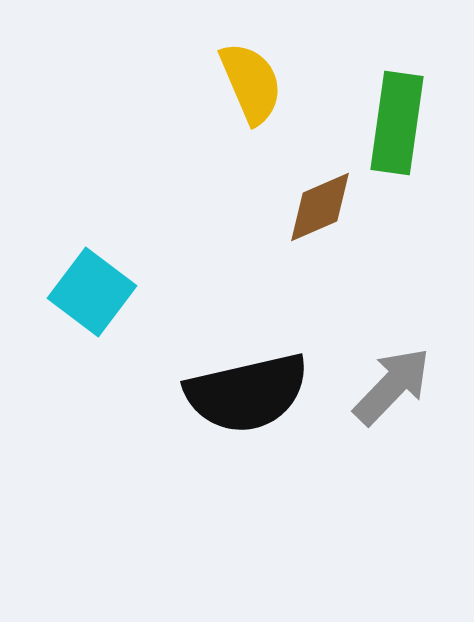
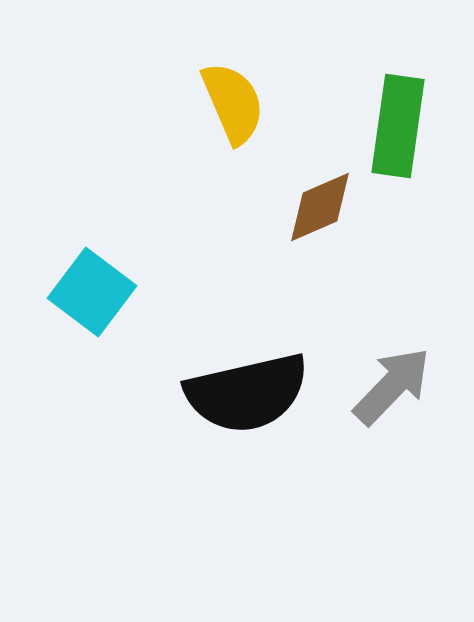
yellow semicircle: moved 18 px left, 20 px down
green rectangle: moved 1 px right, 3 px down
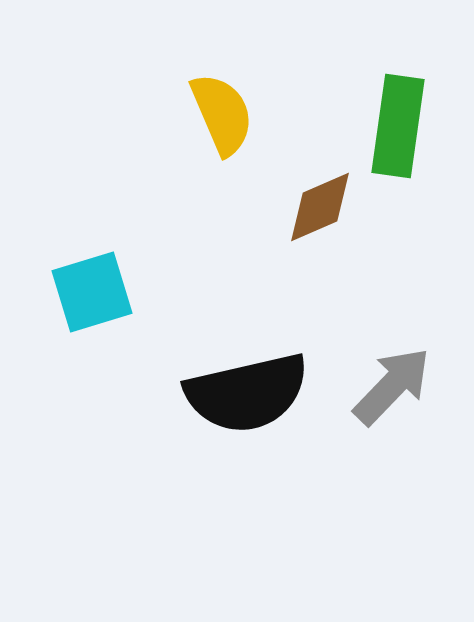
yellow semicircle: moved 11 px left, 11 px down
cyan square: rotated 36 degrees clockwise
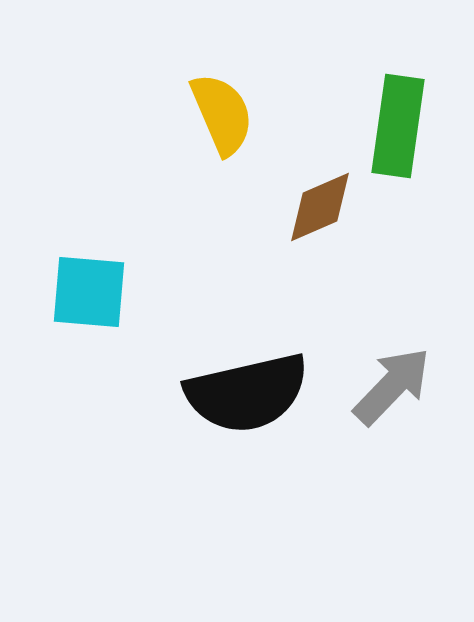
cyan square: moved 3 px left; rotated 22 degrees clockwise
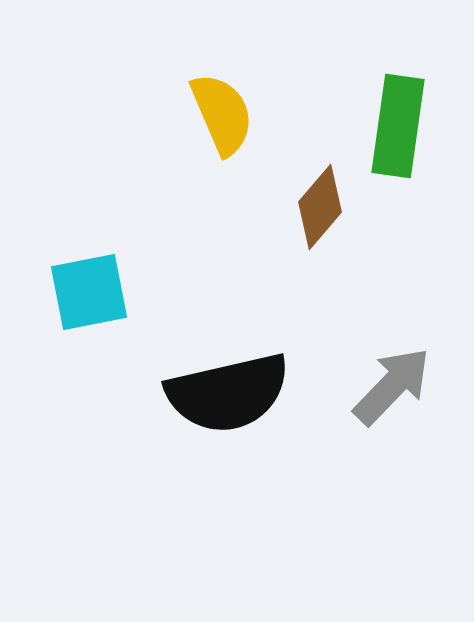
brown diamond: rotated 26 degrees counterclockwise
cyan square: rotated 16 degrees counterclockwise
black semicircle: moved 19 px left
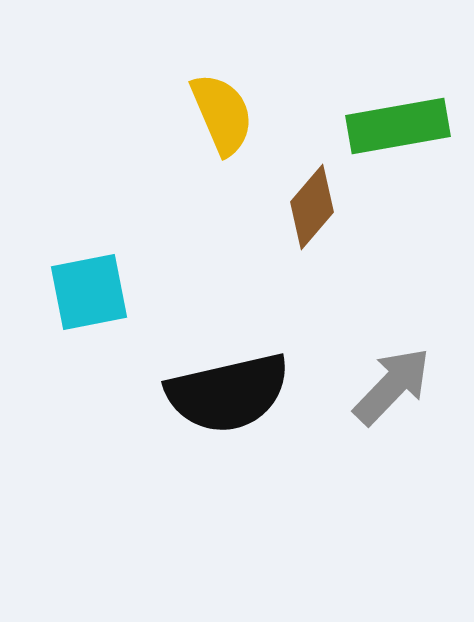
green rectangle: rotated 72 degrees clockwise
brown diamond: moved 8 px left
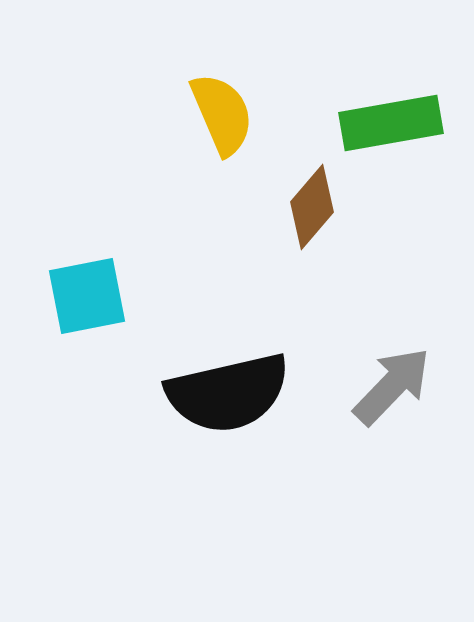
green rectangle: moved 7 px left, 3 px up
cyan square: moved 2 px left, 4 px down
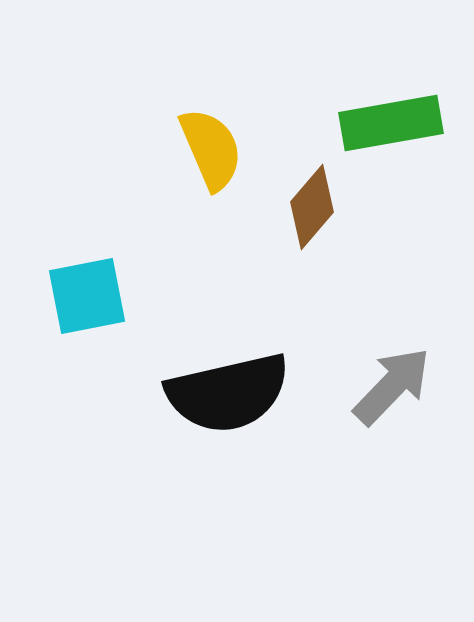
yellow semicircle: moved 11 px left, 35 px down
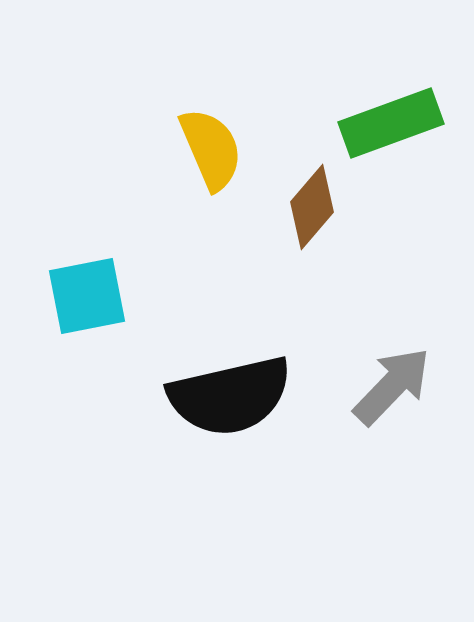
green rectangle: rotated 10 degrees counterclockwise
black semicircle: moved 2 px right, 3 px down
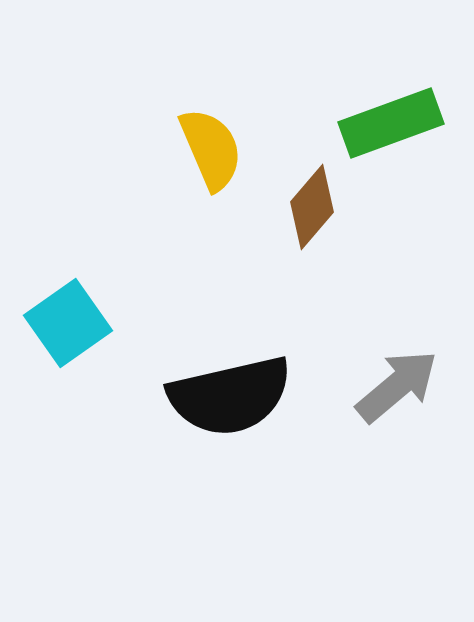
cyan square: moved 19 px left, 27 px down; rotated 24 degrees counterclockwise
gray arrow: moved 5 px right; rotated 6 degrees clockwise
